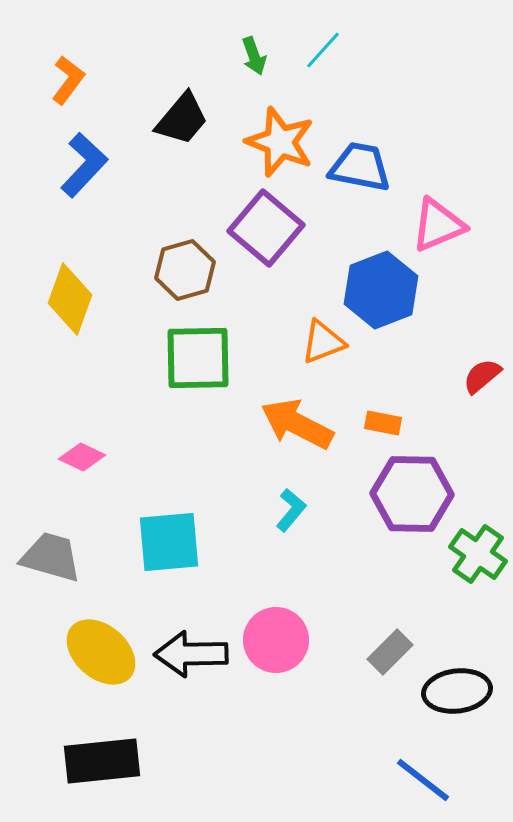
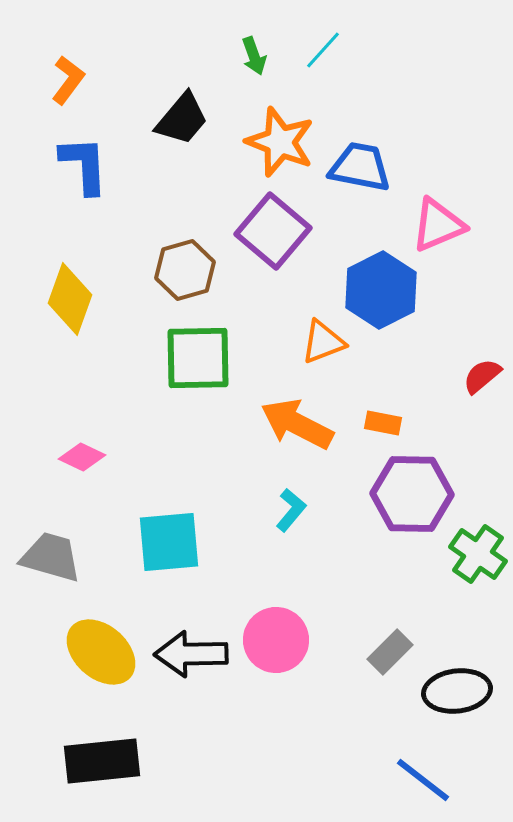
blue L-shape: rotated 46 degrees counterclockwise
purple square: moved 7 px right, 3 px down
blue hexagon: rotated 6 degrees counterclockwise
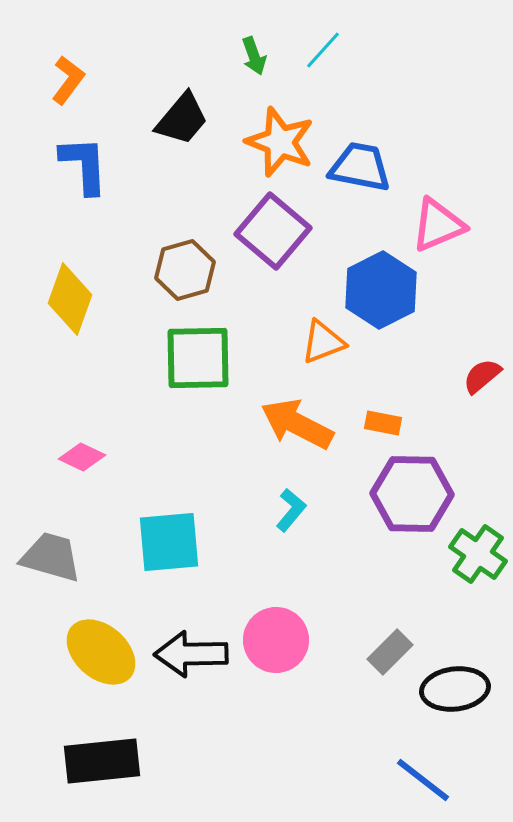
black ellipse: moved 2 px left, 2 px up
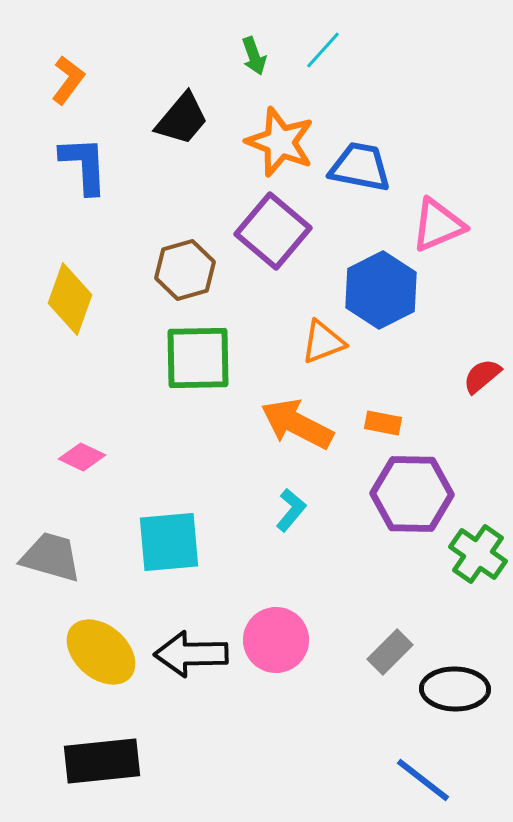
black ellipse: rotated 8 degrees clockwise
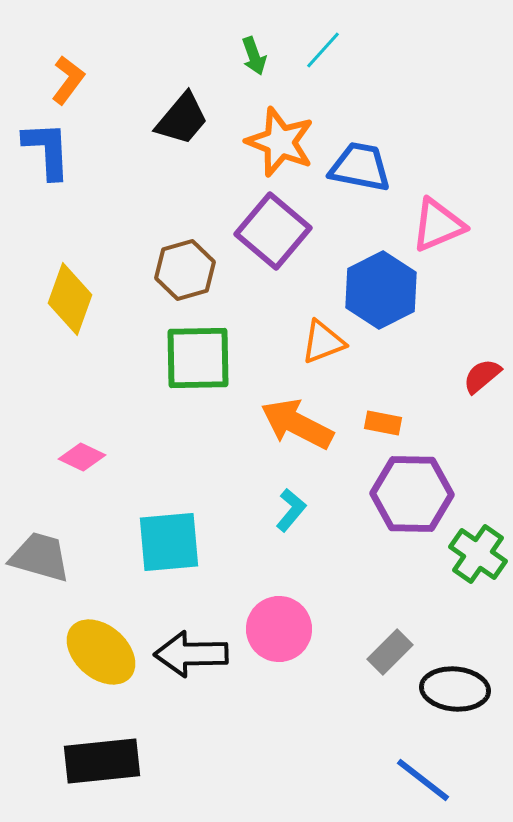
blue L-shape: moved 37 px left, 15 px up
gray trapezoid: moved 11 px left
pink circle: moved 3 px right, 11 px up
black ellipse: rotated 4 degrees clockwise
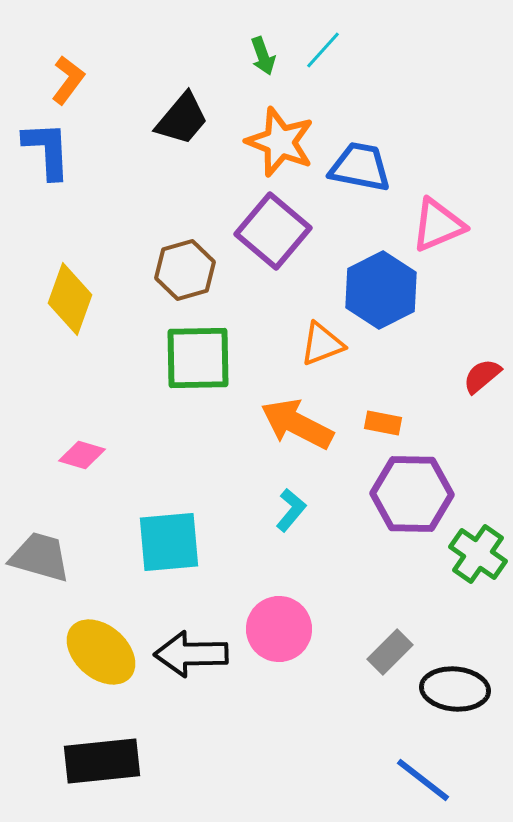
green arrow: moved 9 px right
orange triangle: moved 1 px left, 2 px down
pink diamond: moved 2 px up; rotated 9 degrees counterclockwise
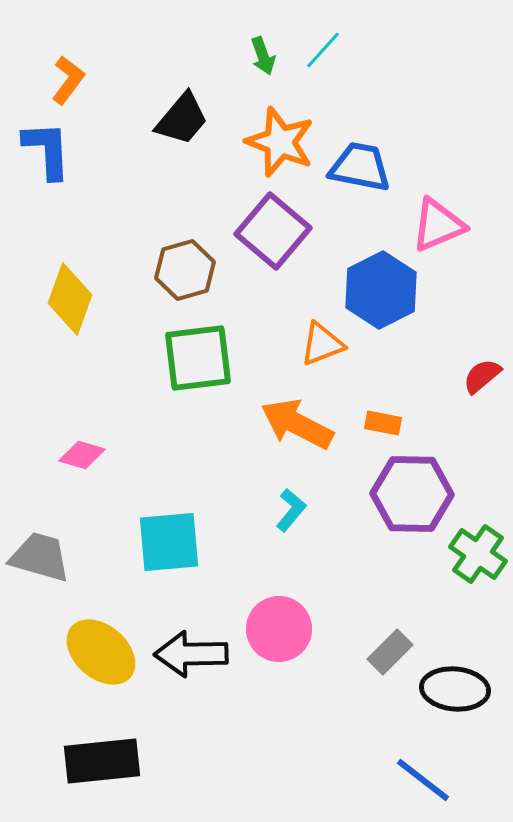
green square: rotated 6 degrees counterclockwise
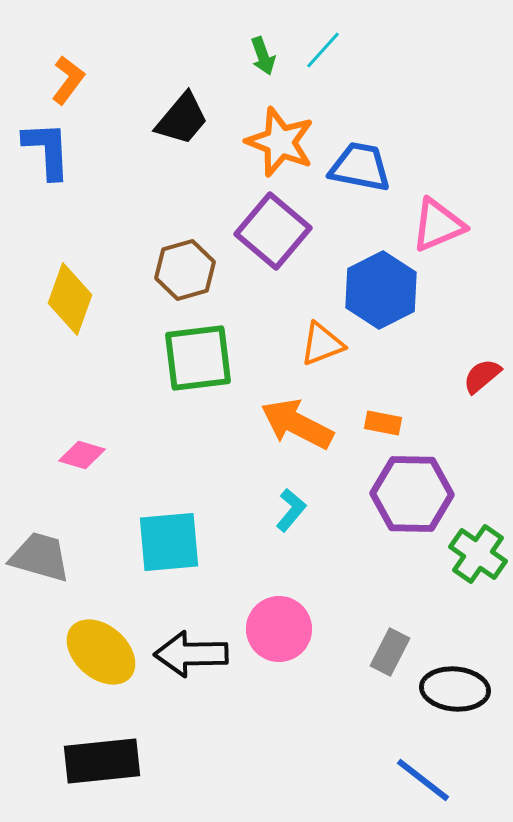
gray rectangle: rotated 18 degrees counterclockwise
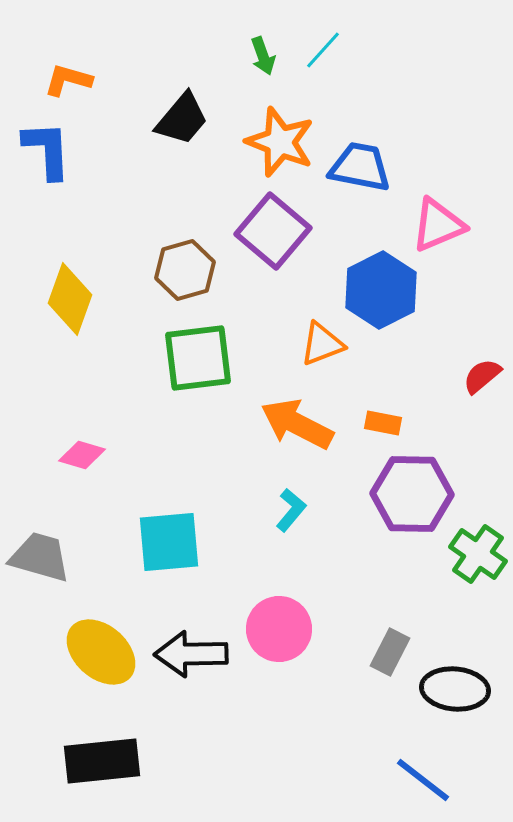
orange L-shape: rotated 111 degrees counterclockwise
